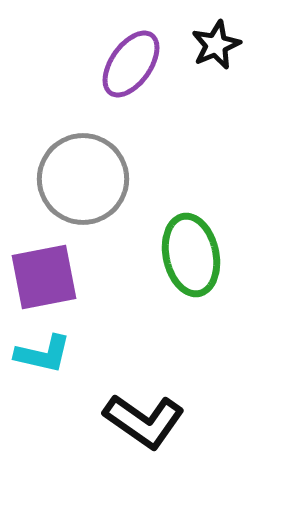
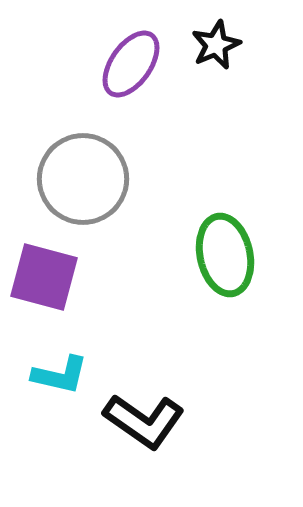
green ellipse: moved 34 px right
purple square: rotated 26 degrees clockwise
cyan L-shape: moved 17 px right, 21 px down
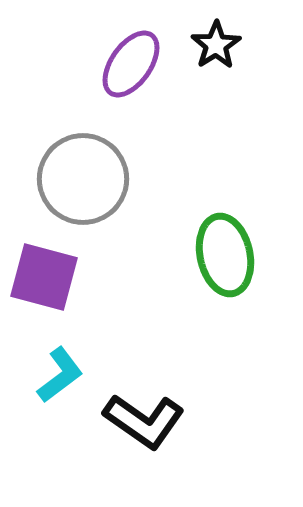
black star: rotated 9 degrees counterclockwise
cyan L-shape: rotated 50 degrees counterclockwise
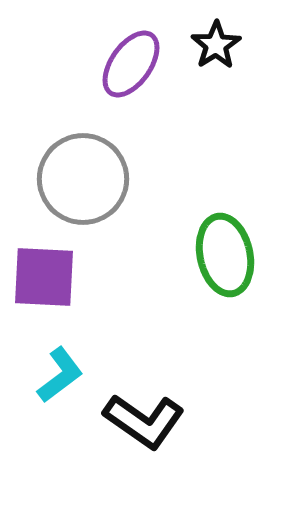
purple square: rotated 12 degrees counterclockwise
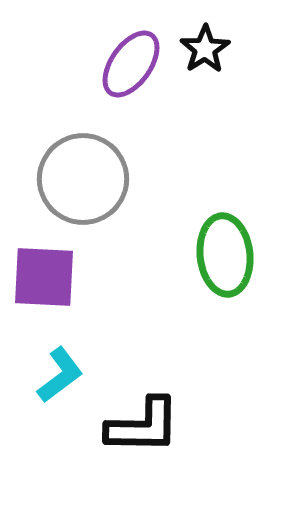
black star: moved 11 px left, 4 px down
green ellipse: rotated 6 degrees clockwise
black L-shape: moved 1 px left, 5 px down; rotated 34 degrees counterclockwise
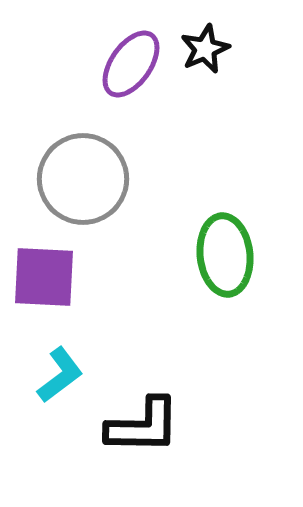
black star: rotated 9 degrees clockwise
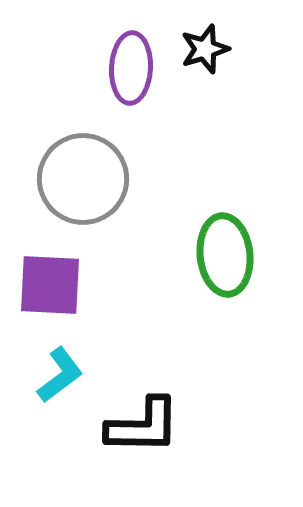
black star: rotated 6 degrees clockwise
purple ellipse: moved 4 px down; rotated 32 degrees counterclockwise
purple square: moved 6 px right, 8 px down
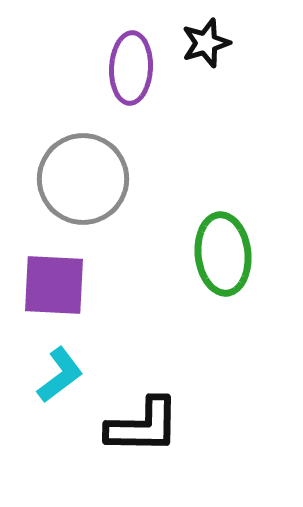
black star: moved 1 px right, 6 px up
green ellipse: moved 2 px left, 1 px up
purple square: moved 4 px right
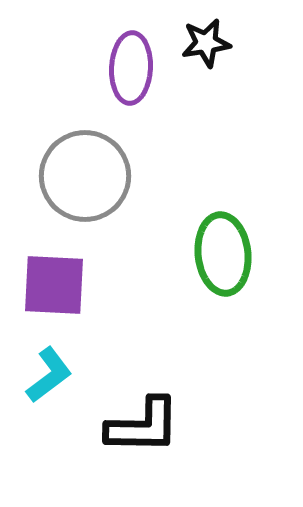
black star: rotated 9 degrees clockwise
gray circle: moved 2 px right, 3 px up
cyan L-shape: moved 11 px left
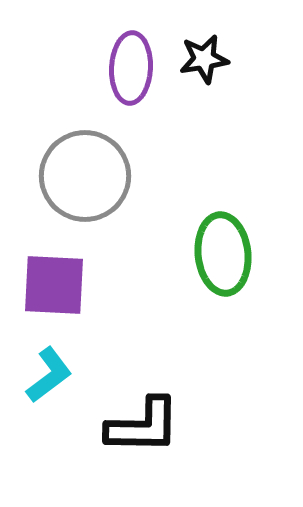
black star: moved 2 px left, 16 px down
